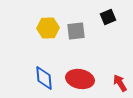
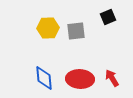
red ellipse: rotated 8 degrees counterclockwise
red arrow: moved 8 px left, 5 px up
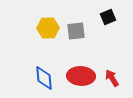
red ellipse: moved 1 px right, 3 px up
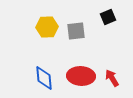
yellow hexagon: moved 1 px left, 1 px up
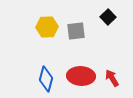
black square: rotated 21 degrees counterclockwise
blue diamond: moved 2 px right, 1 px down; rotated 20 degrees clockwise
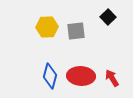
blue diamond: moved 4 px right, 3 px up
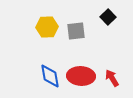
blue diamond: rotated 25 degrees counterclockwise
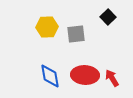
gray square: moved 3 px down
red ellipse: moved 4 px right, 1 px up
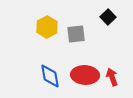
yellow hexagon: rotated 25 degrees counterclockwise
red arrow: moved 1 px up; rotated 12 degrees clockwise
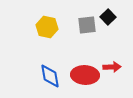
yellow hexagon: rotated 20 degrees counterclockwise
gray square: moved 11 px right, 9 px up
red arrow: moved 10 px up; rotated 108 degrees clockwise
